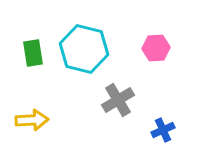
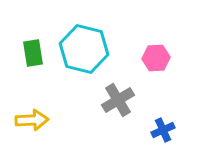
pink hexagon: moved 10 px down
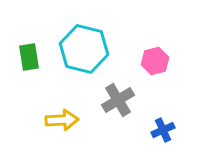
green rectangle: moved 4 px left, 4 px down
pink hexagon: moved 1 px left, 3 px down; rotated 12 degrees counterclockwise
yellow arrow: moved 30 px right
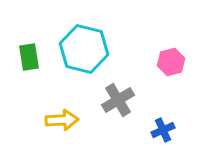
pink hexagon: moved 16 px right, 1 px down
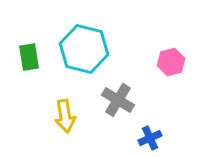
gray cross: rotated 28 degrees counterclockwise
yellow arrow: moved 3 px right, 4 px up; rotated 84 degrees clockwise
blue cross: moved 13 px left, 8 px down
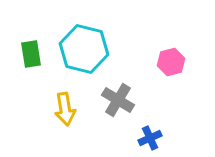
green rectangle: moved 2 px right, 3 px up
yellow arrow: moved 7 px up
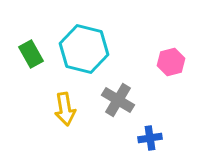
green rectangle: rotated 20 degrees counterclockwise
blue cross: rotated 15 degrees clockwise
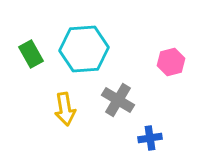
cyan hexagon: rotated 18 degrees counterclockwise
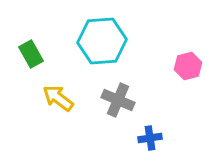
cyan hexagon: moved 18 px right, 8 px up
pink hexagon: moved 17 px right, 4 px down
gray cross: rotated 8 degrees counterclockwise
yellow arrow: moved 7 px left, 11 px up; rotated 136 degrees clockwise
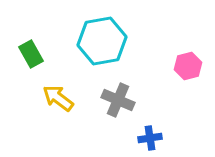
cyan hexagon: rotated 6 degrees counterclockwise
